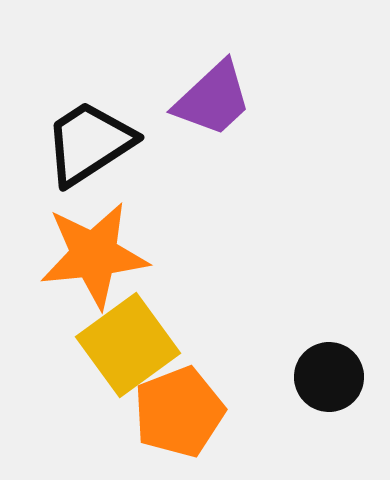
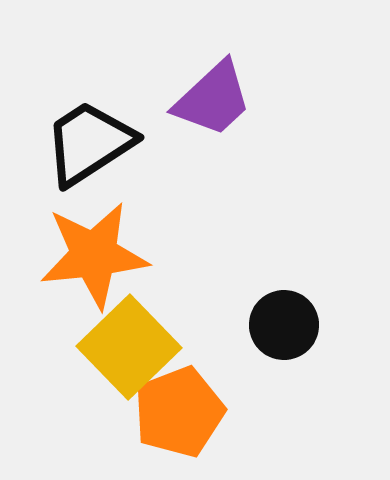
yellow square: moved 1 px right, 2 px down; rotated 8 degrees counterclockwise
black circle: moved 45 px left, 52 px up
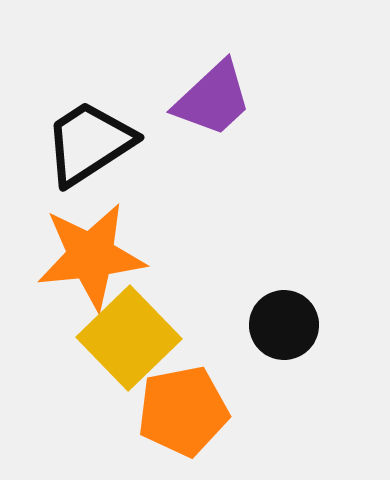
orange star: moved 3 px left, 1 px down
yellow square: moved 9 px up
orange pentagon: moved 4 px right, 1 px up; rotated 10 degrees clockwise
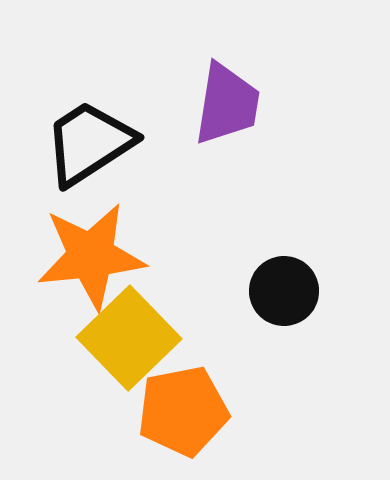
purple trapezoid: moved 14 px right, 5 px down; rotated 38 degrees counterclockwise
black circle: moved 34 px up
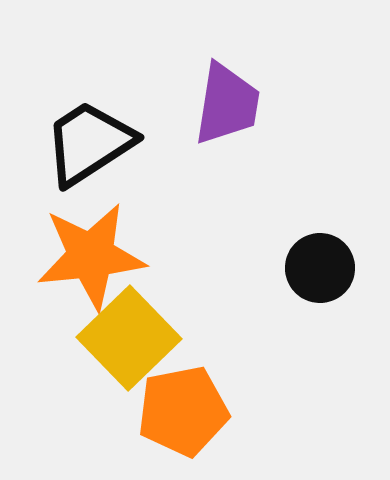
black circle: moved 36 px right, 23 px up
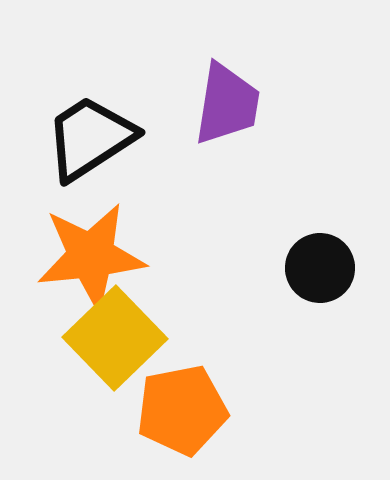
black trapezoid: moved 1 px right, 5 px up
yellow square: moved 14 px left
orange pentagon: moved 1 px left, 1 px up
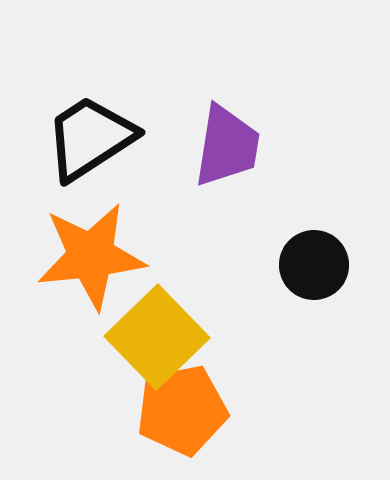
purple trapezoid: moved 42 px down
black circle: moved 6 px left, 3 px up
yellow square: moved 42 px right, 1 px up
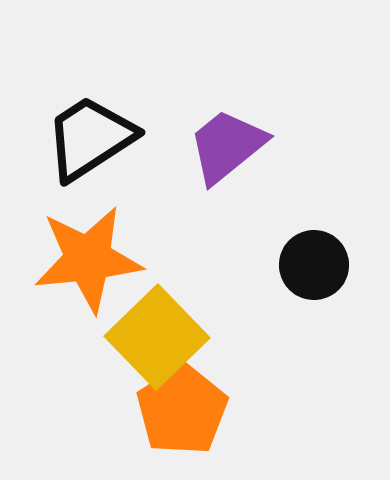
purple trapezoid: rotated 138 degrees counterclockwise
orange star: moved 3 px left, 3 px down
orange pentagon: rotated 22 degrees counterclockwise
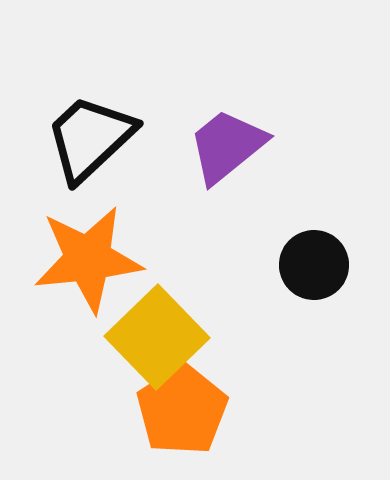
black trapezoid: rotated 10 degrees counterclockwise
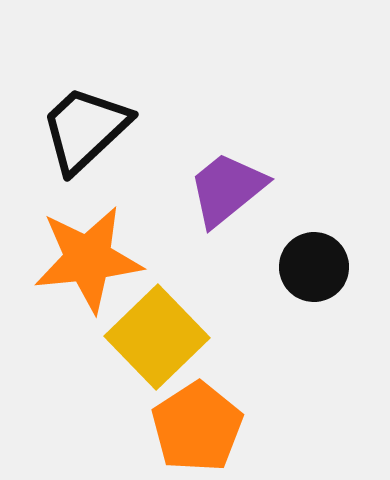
black trapezoid: moved 5 px left, 9 px up
purple trapezoid: moved 43 px down
black circle: moved 2 px down
orange pentagon: moved 15 px right, 17 px down
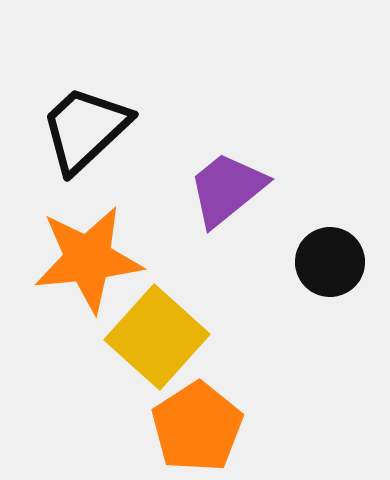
black circle: moved 16 px right, 5 px up
yellow square: rotated 4 degrees counterclockwise
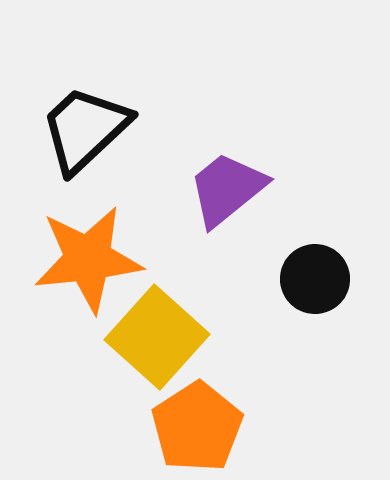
black circle: moved 15 px left, 17 px down
